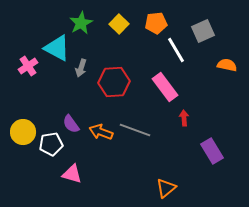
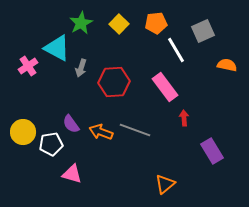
orange triangle: moved 1 px left, 4 px up
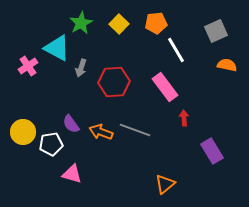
gray square: moved 13 px right
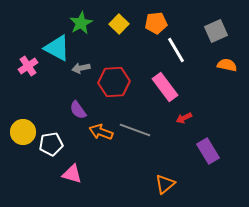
gray arrow: rotated 60 degrees clockwise
red arrow: rotated 112 degrees counterclockwise
purple semicircle: moved 7 px right, 14 px up
purple rectangle: moved 4 px left
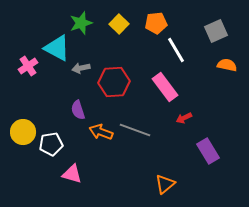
green star: rotated 10 degrees clockwise
purple semicircle: rotated 18 degrees clockwise
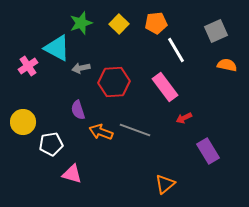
yellow circle: moved 10 px up
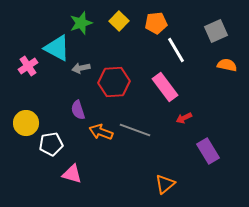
yellow square: moved 3 px up
yellow circle: moved 3 px right, 1 px down
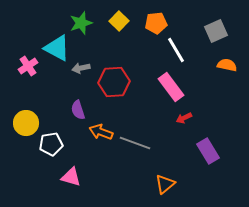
pink rectangle: moved 6 px right
gray line: moved 13 px down
pink triangle: moved 1 px left, 3 px down
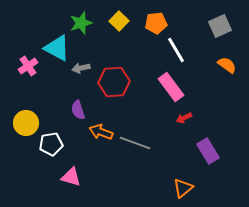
gray square: moved 4 px right, 5 px up
orange semicircle: rotated 24 degrees clockwise
orange triangle: moved 18 px right, 4 px down
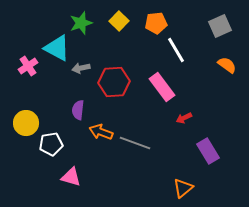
pink rectangle: moved 9 px left
purple semicircle: rotated 24 degrees clockwise
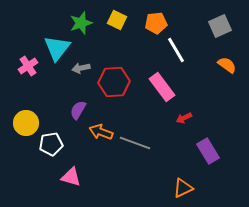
yellow square: moved 2 px left, 1 px up; rotated 18 degrees counterclockwise
cyan triangle: rotated 40 degrees clockwise
purple semicircle: rotated 24 degrees clockwise
orange triangle: rotated 15 degrees clockwise
